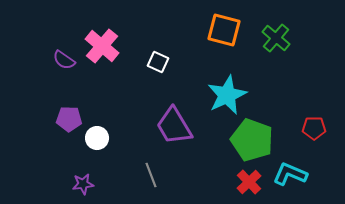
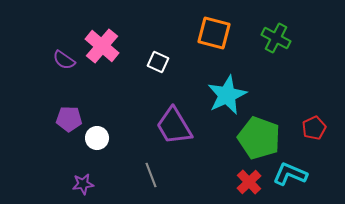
orange square: moved 10 px left, 3 px down
green cross: rotated 12 degrees counterclockwise
red pentagon: rotated 25 degrees counterclockwise
green pentagon: moved 7 px right, 2 px up
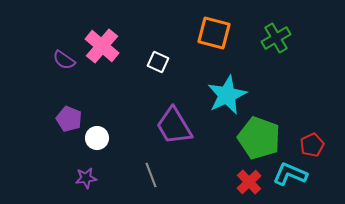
green cross: rotated 32 degrees clockwise
purple pentagon: rotated 20 degrees clockwise
red pentagon: moved 2 px left, 17 px down
purple star: moved 3 px right, 6 px up
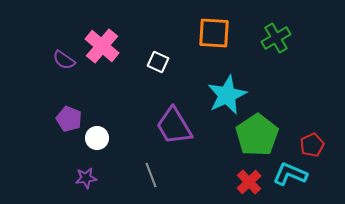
orange square: rotated 12 degrees counterclockwise
green pentagon: moved 2 px left, 3 px up; rotated 18 degrees clockwise
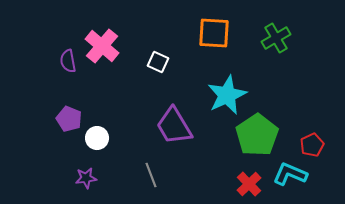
purple semicircle: moved 4 px right, 1 px down; rotated 45 degrees clockwise
red cross: moved 2 px down
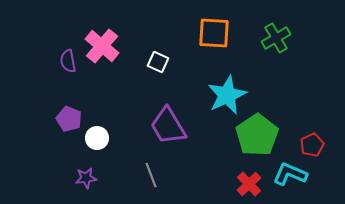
purple trapezoid: moved 6 px left
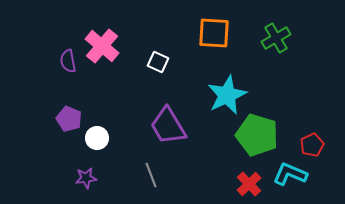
green pentagon: rotated 21 degrees counterclockwise
